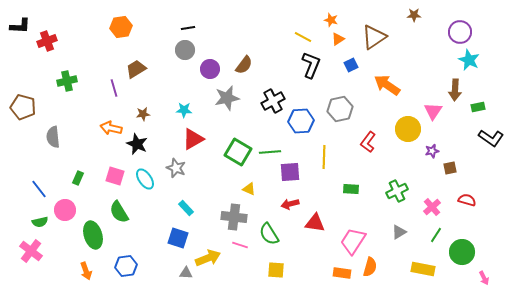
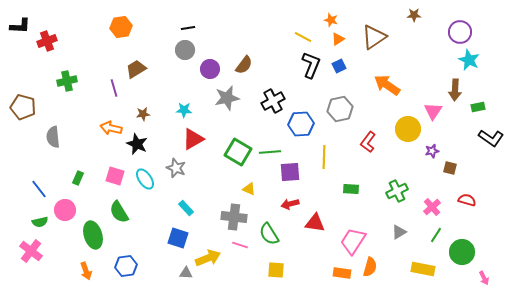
blue square at (351, 65): moved 12 px left, 1 px down
blue hexagon at (301, 121): moved 3 px down
brown square at (450, 168): rotated 24 degrees clockwise
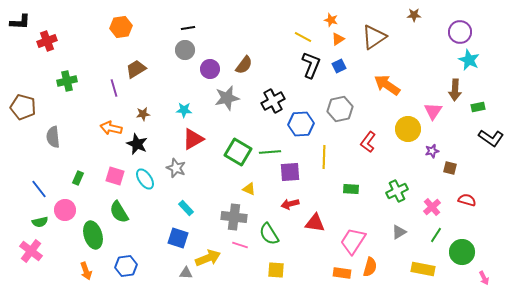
black L-shape at (20, 26): moved 4 px up
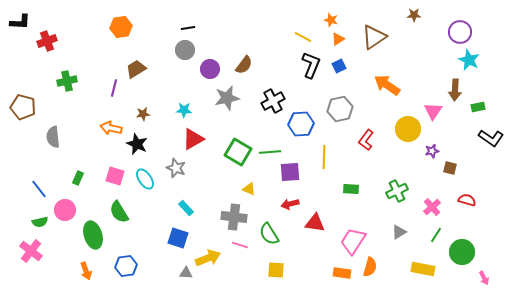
purple line at (114, 88): rotated 30 degrees clockwise
red L-shape at (368, 142): moved 2 px left, 2 px up
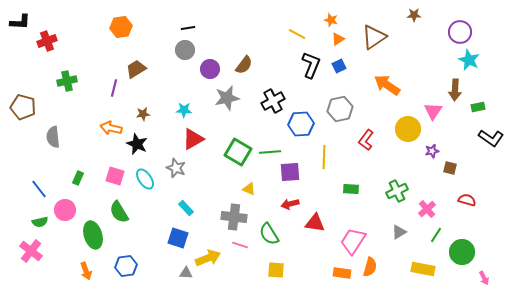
yellow line at (303, 37): moved 6 px left, 3 px up
pink cross at (432, 207): moved 5 px left, 2 px down
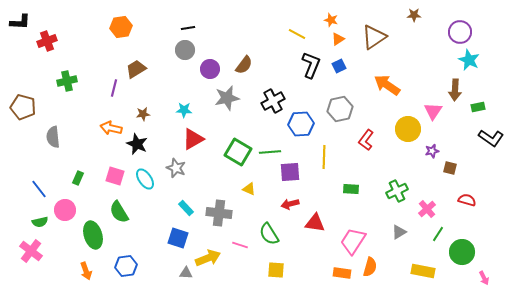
gray cross at (234, 217): moved 15 px left, 4 px up
green line at (436, 235): moved 2 px right, 1 px up
yellow rectangle at (423, 269): moved 2 px down
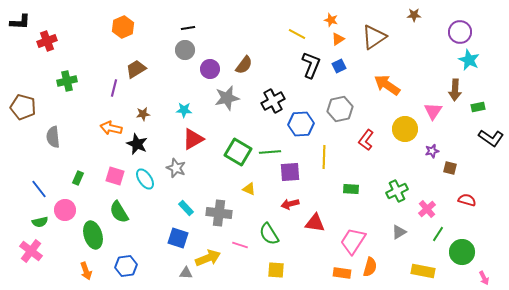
orange hexagon at (121, 27): moved 2 px right; rotated 15 degrees counterclockwise
yellow circle at (408, 129): moved 3 px left
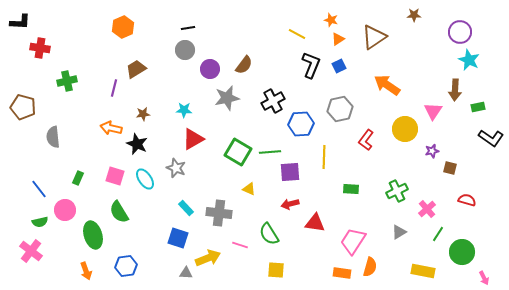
red cross at (47, 41): moved 7 px left, 7 px down; rotated 30 degrees clockwise
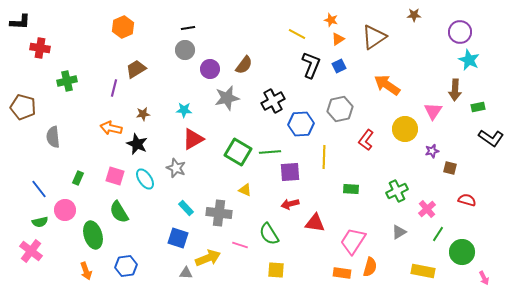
yellow triangle at (249, 189): moved 4 px left, 1 px down
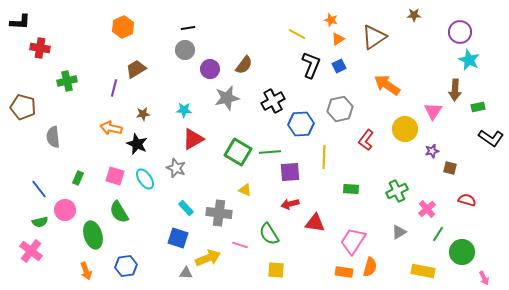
orange rectangle at (342, 273): moved 2 px right, 1 px up
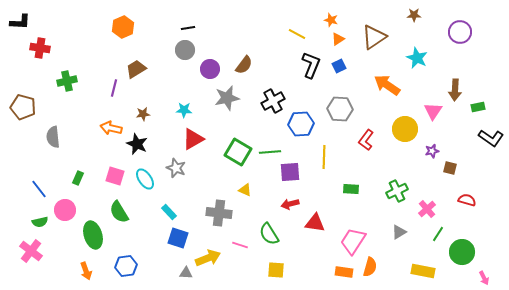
cyan star at (469, 60): moved 52 px left, 2 px up
gray hexagon at (340, 109): rotated 15 degrees clockwise
cyan rectangle at (186, 208): moved 17 px left, 4 px down
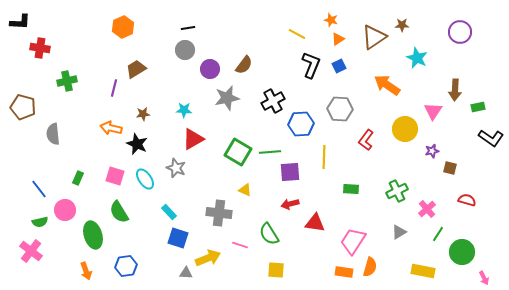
brown star at (414, 15): moved 12 px left, 10 px down
gray semicircle at (53, 137): moved 3 px up
